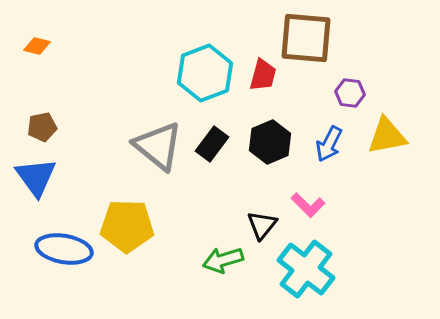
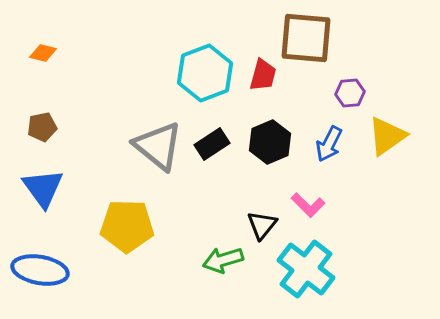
orange diamond: moved 6 px right, 7 px down
purple hexagon: rotated 12 degrees counterclockwise
yellow triangle: rotated 24 degrees counterclockwise
black rectangle: rotated 20 degrees clockwise
blue triangle: moved 7 px right, 11 px down
blue ellipse: moved 24 px left, 21 px down
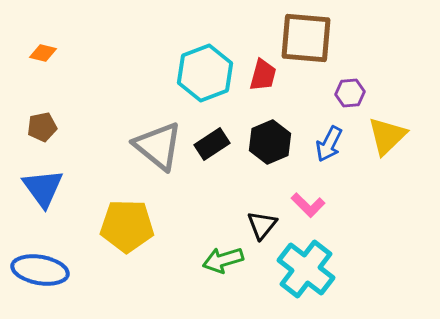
yellow triangle: rotated 9 degrees counterclockwise
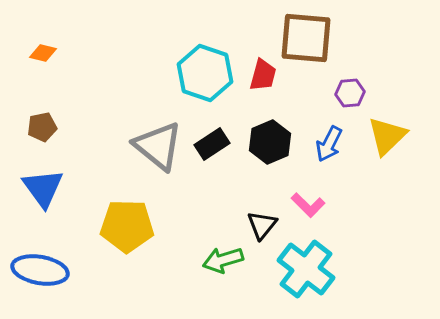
cyan hexagon: rotated 20 degrees counterclockwise
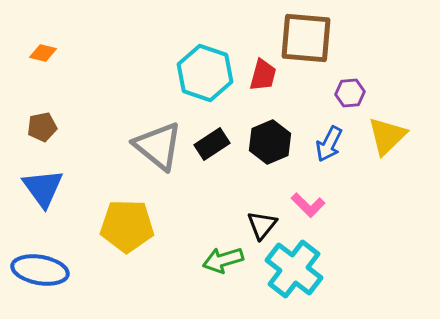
cyan cross: moved 12 px left
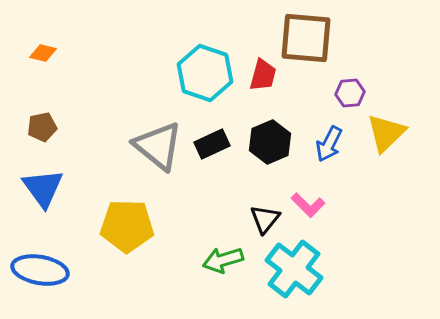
yellow triangle: moved 1 px left, 3 px up
black rectangle: rotated 8 degrees clockwise
black triangle: moved 3 px right, 6 px up
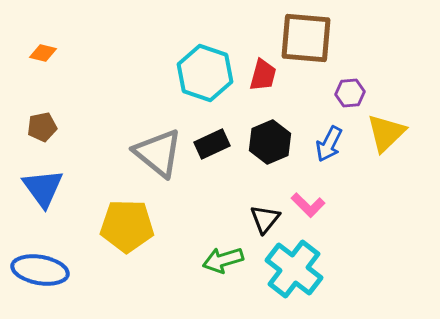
gray triangle: moved 7 px down
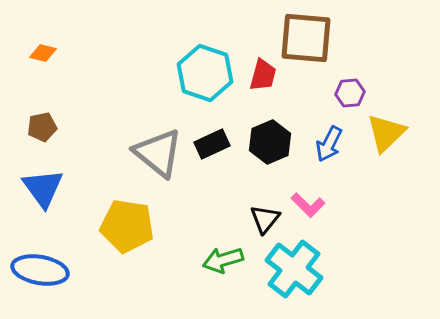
yellow pentagon: rotated 8 degrees clockwise
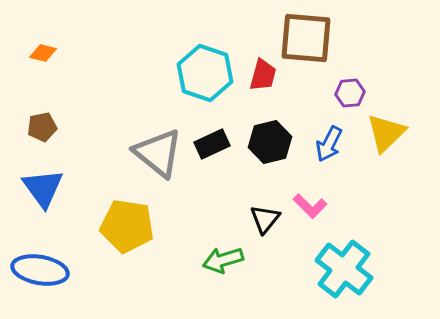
black hexagon: rotated 9 degrees clockwise
pink L-shape: moved 2 px right, 1 px down
cyan cross: moved 50 px right
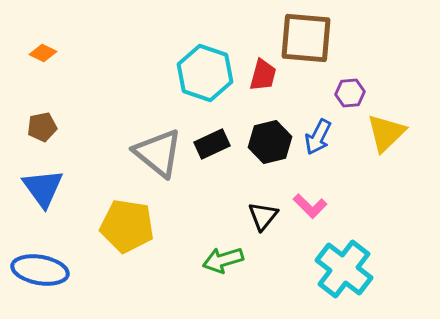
orange diamond: rotated 12 degrees clockwise
blue arrow: moved 11 px left, 7 px up
black triangle: moved 2 px left, 3 px up
